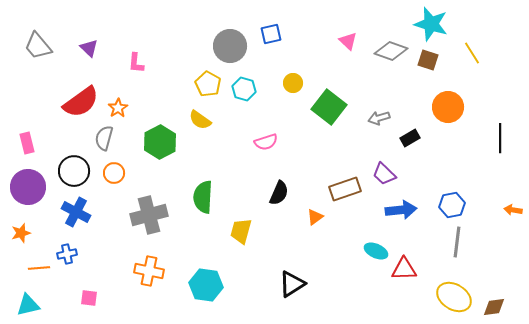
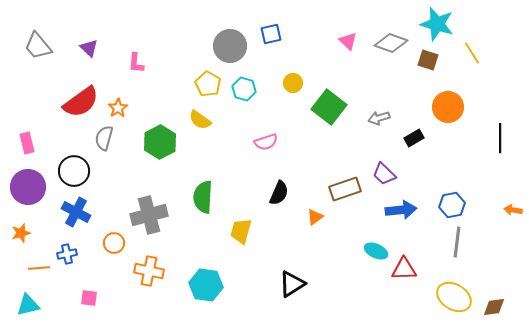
cyan star at (431, 24): moved 6 px right
gray diamond at (391, 51): moved 8 px up
black rectangle at (410, 138): moved 4 px right
orange circle at (114, 173): moved 70 px down
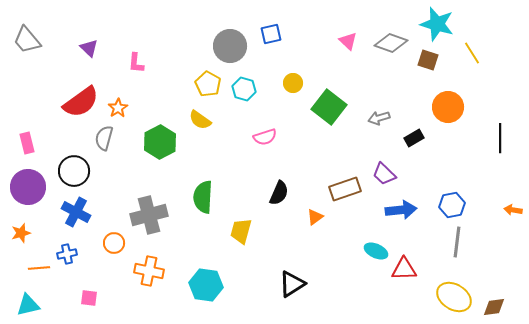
gray trapezoid at (38, 46): moved 11 px left, 6 px up
pink semicircle at (266, 142): moved 1 px left, 5 px up
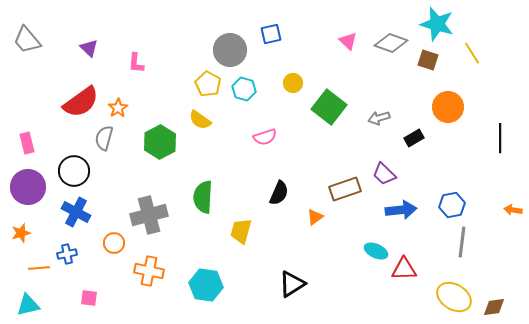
gray circle at (230, 46): moved 4 px down
gray line at (457, 242): moved 5 px right
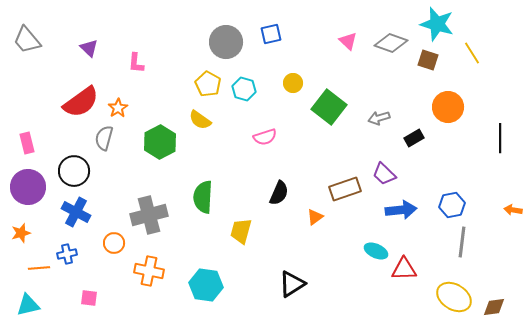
gray circle at (230, 50): moved 4 px left, 8 px up
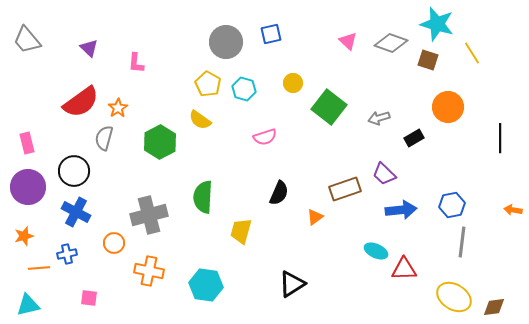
orange star at (21, 233): moved 3 px right, 3 px down
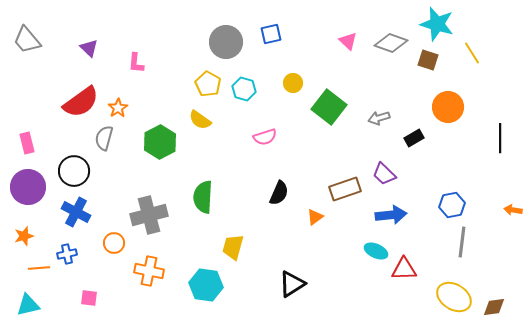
blue arrow at (401, 210): moved 10 px left, 5 px down
yellow trapezoid at (241, 231): moved 8 px left, 16 px down
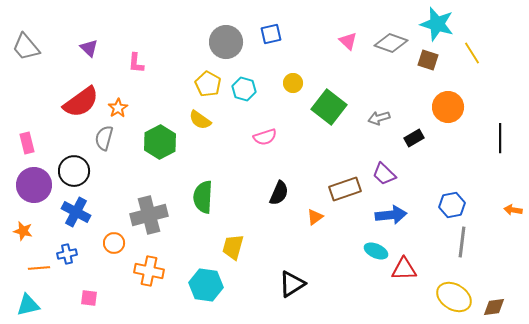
gray trapezoid at (27, 40): moved 1 px left, 7 px down
purple circle at (28, 187): moved 6 px right, 2 px up
orange star at (24, 236): moved 1 px left, 5 px up; rotated 30 degrees clockwise
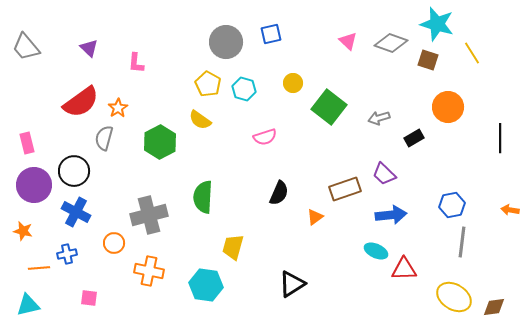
orange arrow at (513, 210): moved 3 px left
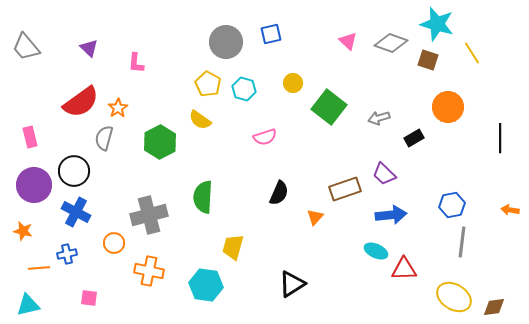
pink rectangle at (27, 143): moved 3 px right, 6 px up
orange triangle at (315, 217): rotated 12 degrees counterclockwise
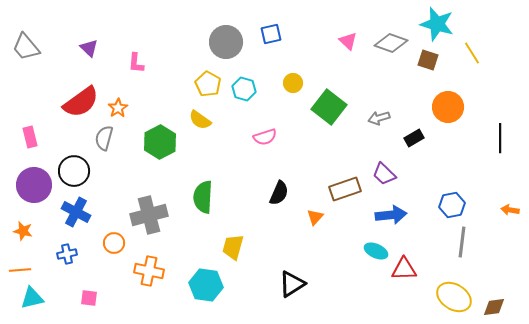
orange line at (39, 268): moved 19 px left, 2 px down
cyan triangle at (28, 305): moved 4 px right, 7 px up
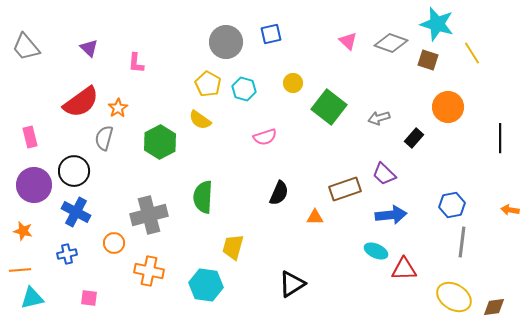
black rectangle at (414, 138): rotated 18 degrees counterclockwise
orange triangle at (315, 217): rotated 48 degrees clockwise
